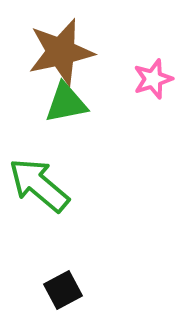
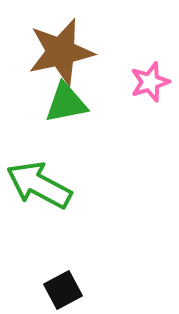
pink star: moved 3 px left, 3 px down
green arrow: rotated 12 degrees counterclockwise
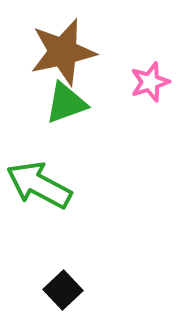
brown star: moved 2 px right
green triangle: rotated 9 degrees counterclockwise
black square: rotated 15 degrees counterclockwise
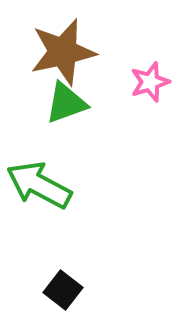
black square: rotated 9 degrees counterclockwise
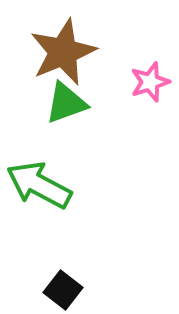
brown star: rotated 10 degrees counterclockwise
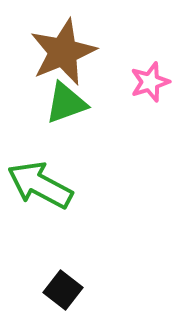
green arrow: moved 1 px right
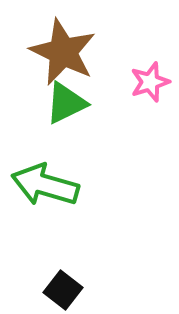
brown star: rotated 24 degrees counterclockwise
green triangle: rotated 6 degrees counterclockwise
green arrow: moved 5 px right; rotated 12 degrees counterclockwise
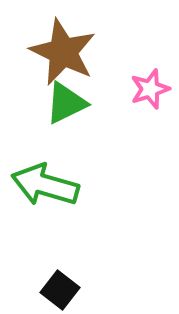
pink star: moved 7 px down
black square: moved 3 px left
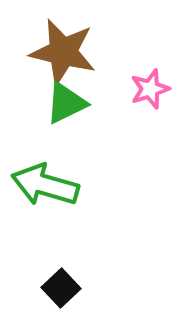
brown star: rotated 12 degrees counterclockwise
black square: moved 1 px right, 2 px up; rotated 9 degrees clockwise
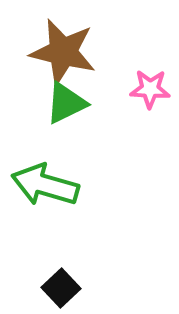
pink star: rotated 21 degrees clockwise
